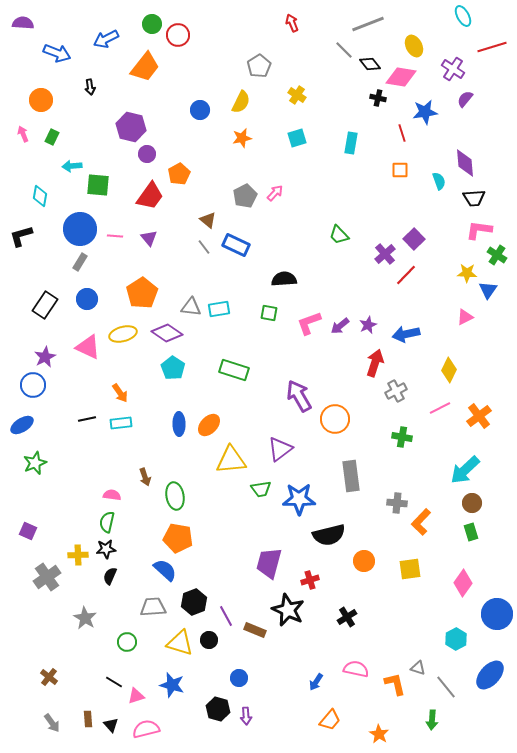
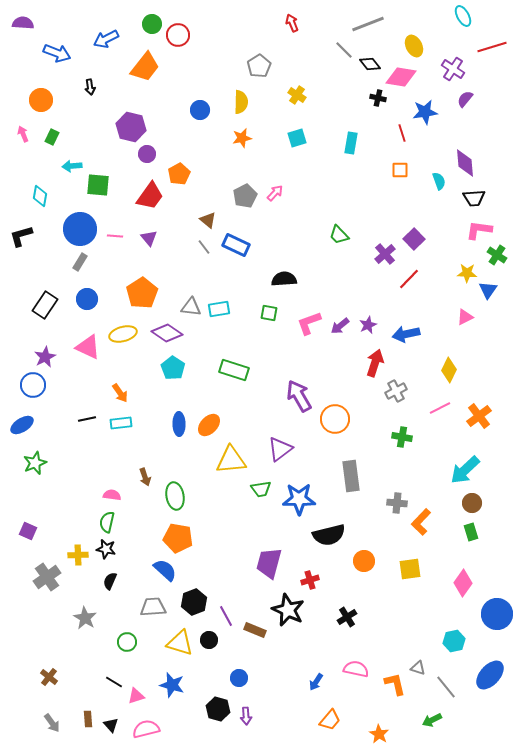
yellow semicircle at (241, 102): rotated 25 degrees counterclockwise
red line at (406, 275): moved 3 px right, 4 px down
black star at (106, 549): rotated 18 degrees clockwise
black semicircle at (110, 576): moved 5 px down
cyan hexagon at (456, 639): moved 2 px left, 2 px down; rotated 15 degrees clockwise
green arrow at (432, 720): rotated 60 degrees clockwise
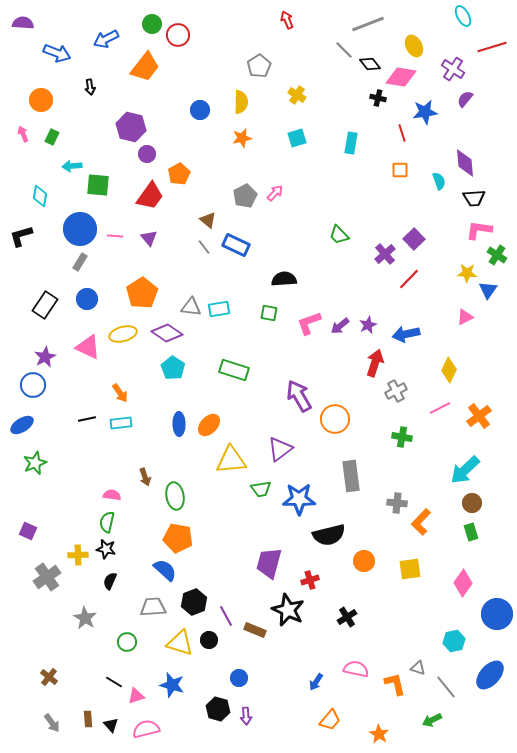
red arrow at (292, 23): moved 5 px left, 3 px up
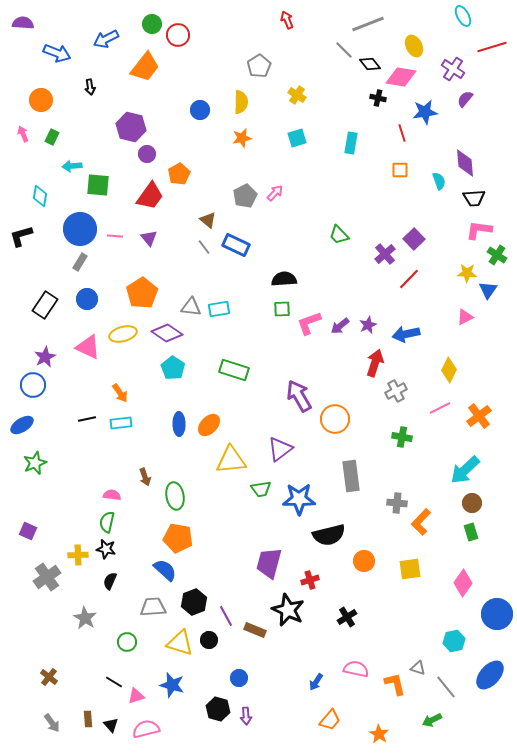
green square at (269, 313): moved 13 px right, 4 px up; rotated 12 degrees counterclockwise
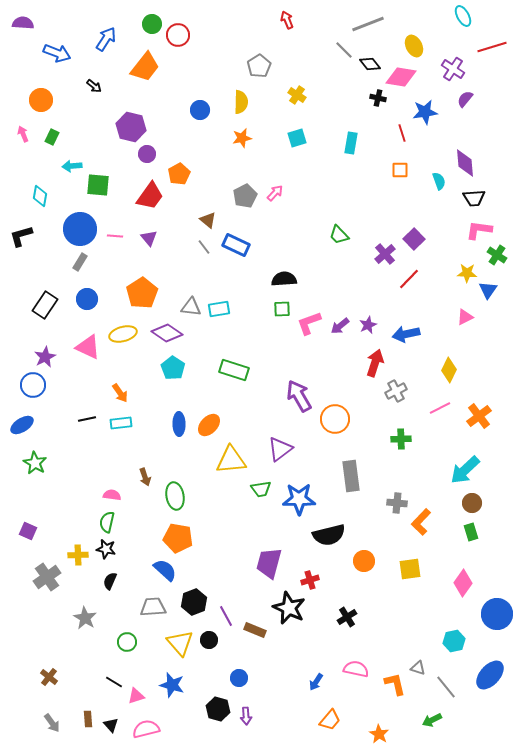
blue arrow at (106, 39): rotated 150 degrees clockwise
black arrow at (90, 87): moved 4 px right, 1 px up; rotated 42 degrees counterclockwise
green cross at (402, 437): moved 1 px left, 2 px down; rotated 12 degrees counterclockwise
green star at (35, 463): rotated 20 degrees counterclockwise
black star at (288, 610): moved 1 px right, 2 px up
yellow triangle at (180, 643): rotated 32 degrees clockwise
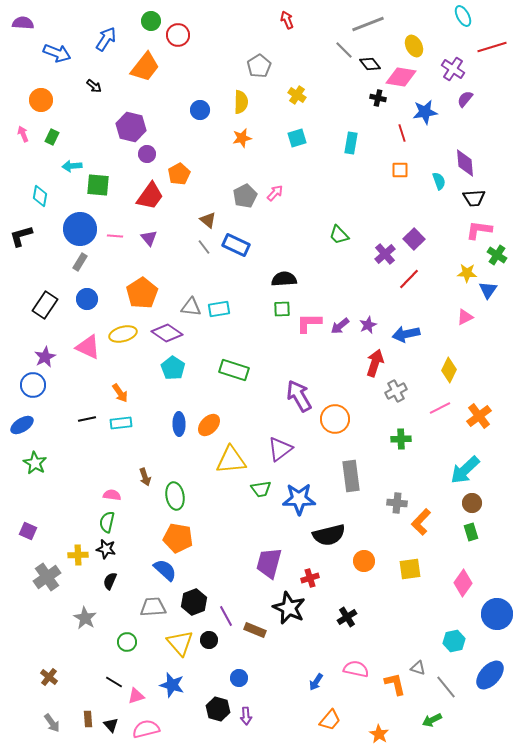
green circle at (152, 24): moved 1 px left, 3 px up
pink L-shape at (309, 323): rotated 20 degrees clockwise
red cross at (310, 580): moved 2 px up
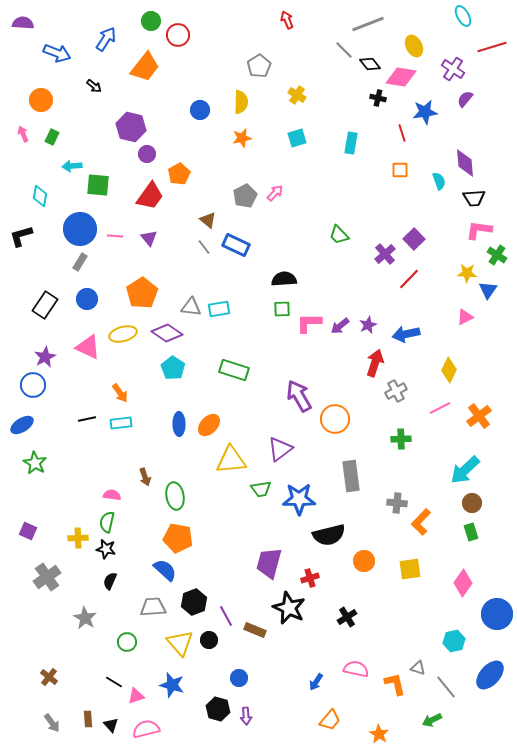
yellow cross at (78, 555): moved 17 px up
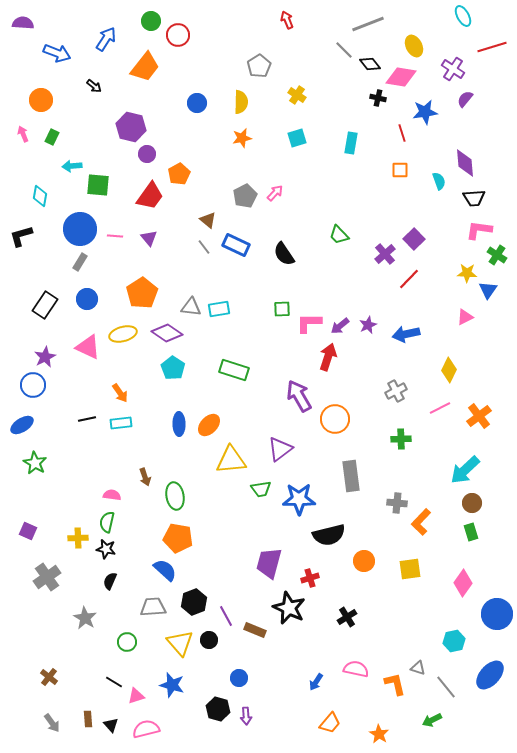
blue circle at (200, 110): moved 3 px left, 7 px up
black semicircle at (284, 279): moved 25 px up; rotated 120 degrees counterclockwise
red arrow at (375, 363): moved 47 px left, 6 px up
orange trapezoid at (330, 720): moved 3 px down
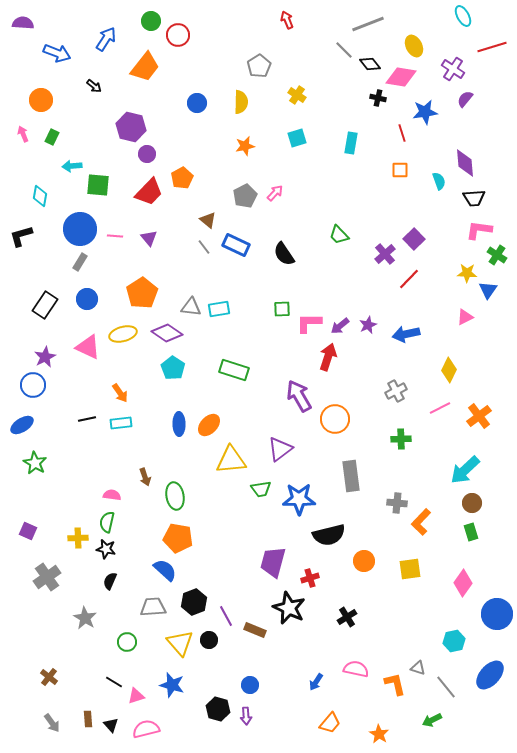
orange star at (242, 138): moved 3 px right, 8 px down
orange pentagon at (179, 174): moved 3 px right, 4 px down
red trapezoid at (150, 196): moved 1 px left, 4 px up; rotated 8 degrees clockwise
purple trapezoid at (269, 563): moved 4 px right, 1 px up
blue circle at (239, 678): moved 11 px right, 7 px down
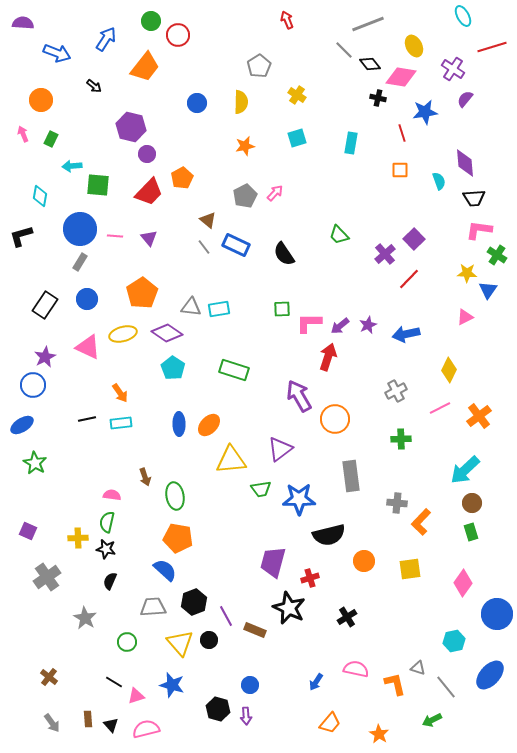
green rectangle at (52, 137): moved 1 px left, 2 px down
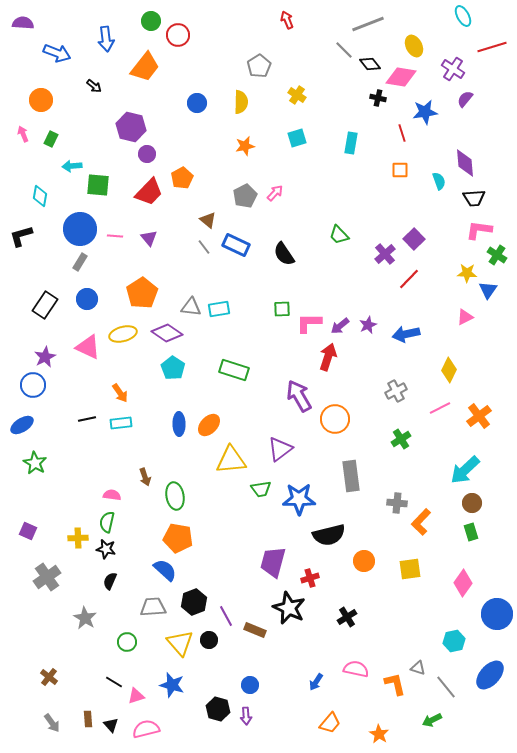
blue arrow at (106, 39): rotated 140 degrees clockwise
green cross at (401, 439): rotated 30 degrees counterclockwise
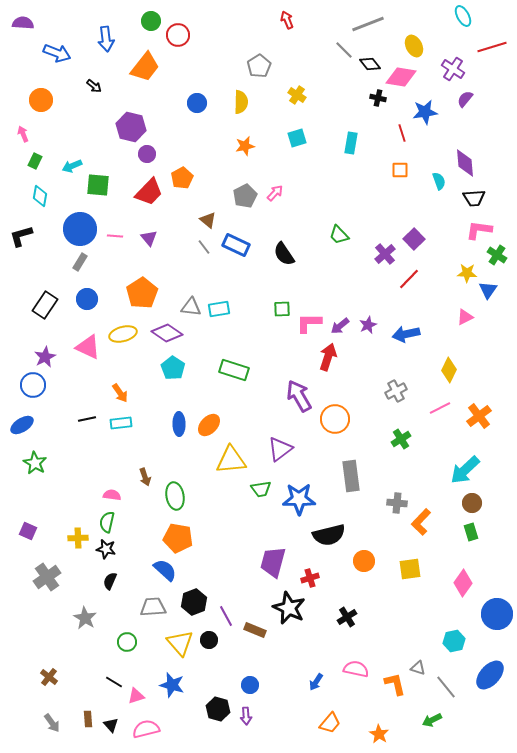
green rectangle at (51, 139): moved 16 px left, 22 px down
cyan arrow at (72, 166): rotated 18 degrees counterclockwise
